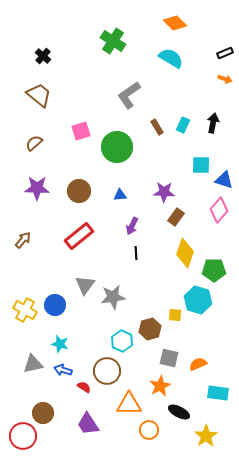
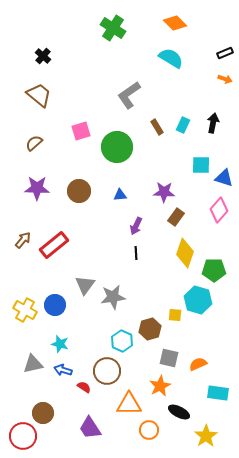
green cross at (113, 41): moved 13 px up
blue triangle at (224, 180): moved 2 px up
purple arrow at (132, 226): moved 4 px right
red rectangle at (79, 236): moved 25 px left, 9 px down
purple trapezoid at (88, 424): moved 2 px right, 4 px down
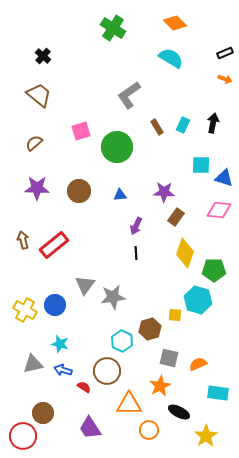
pink diamond at (219, 210): rotated 55 degrees clockwise
brown arrow at (23, 240): rotated 54 degrees counterclockwise
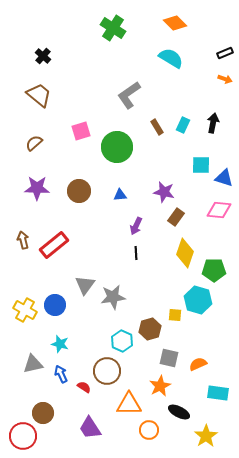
purple star at (164, 192): rotated 10 degrees clockwise
blue arrow at (63, 370): moved 2 px left, 4 px down; rotated 48 degrees clockwise
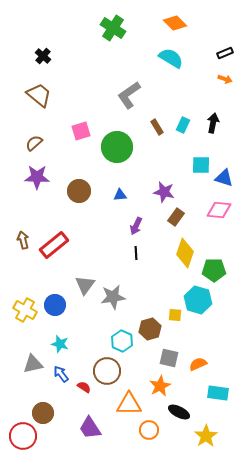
purple star at (37, 188): moved 11 px up
blue arrow at (61, 374): rotated 12 degrees counterclockwise
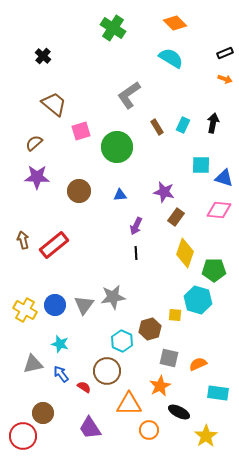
brown trapezoid at (39, 95): moved 15 px right, 9 px down
gray triangle at (85, 285): moved 1 px left, 20 px down
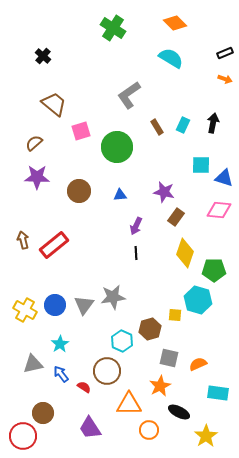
cyan star at (60, 344): rotated 24 degrees clockwise
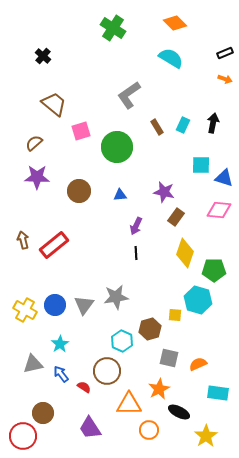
gray star at (113, 297): moved 3 px right
orange star at (160, 386): moved 1 px left, 3 px down
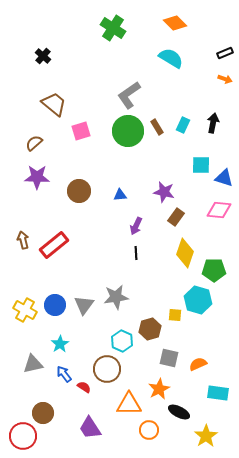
green circle at (117, 147): moved 11 px right, 16 px up
brown circle at (107, 371): moved 2 px up
blue arrow at (61, 374): moved 3 px right
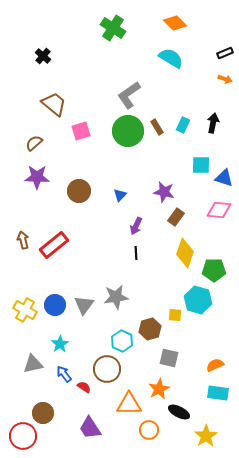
blue triangle at (120, 195): rotated 40 degrees counterclockwise
orange semicircle at (198, 364): moved 17 px right, 1 px down
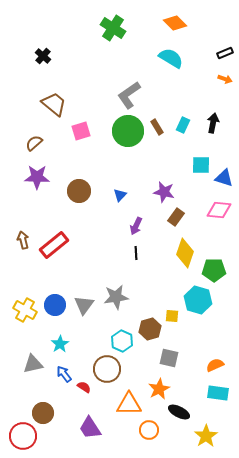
yellow square at (175, 315): moved 3 px left, 1 px down
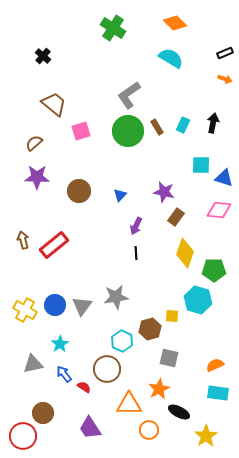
gray triangle at (84, 305): moved 2 px left, 1 px down
